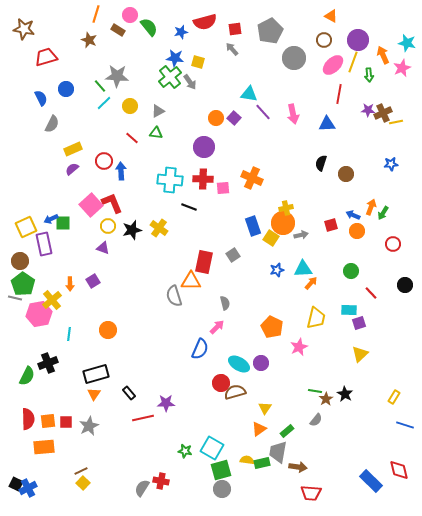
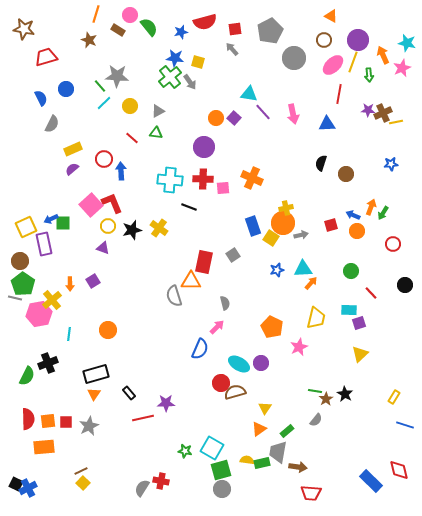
red circle at (104, 161): moved 2 px up
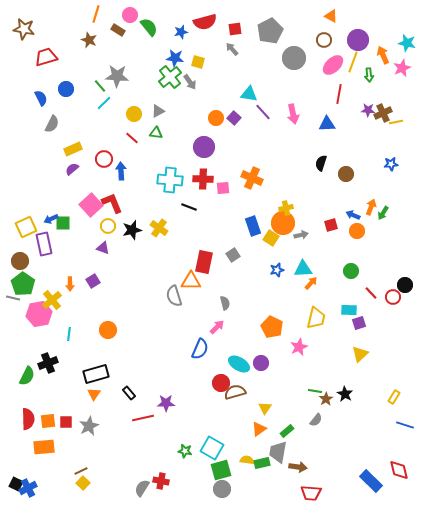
yellow circle at (130, 106): moved 4 px right, 8 px down
red circle at (393, 244): moved 53 px down
gray line at (15, 298): moved 2 px left
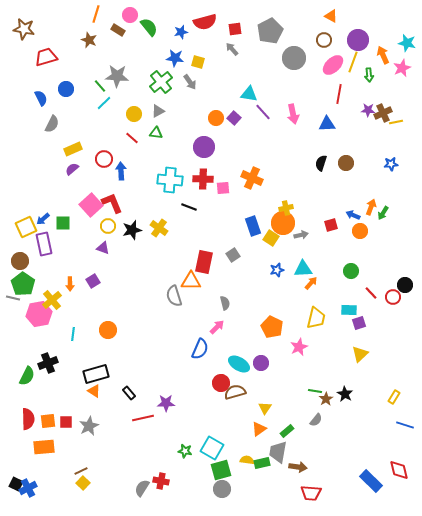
green cross at (170, 77): moved 9 px left, 5 px down
brown circle at (346, 174): moved 11 px up
blue arrow at (51, 219): moved 8 px left; rotated 16 degrees counterclockwise
orange circle at (357, 231): moved 3 px right
cyan line at (69, 334): moved 4 px right
orange triangle at (94, 394): moved 3 px up; rotated 32 degrees counterclockwise
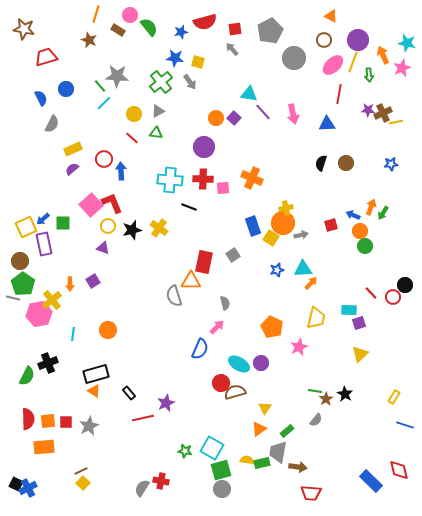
green circle at (351, 271): moved 14 px right, 25 px up
purple star at (166, 403): rotated 24 degrees counterclockwise
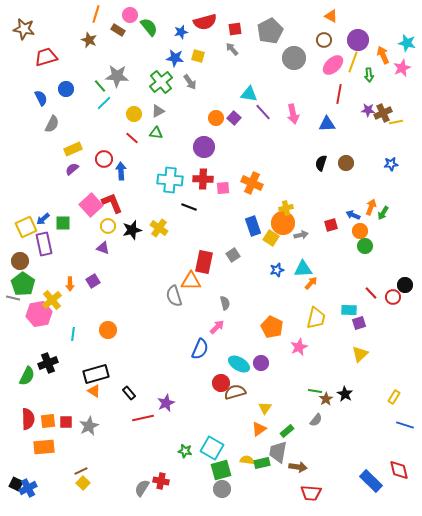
yellow square at (198, 62): moved 6 px up
orange cross at (252, 178): moved 5 px down
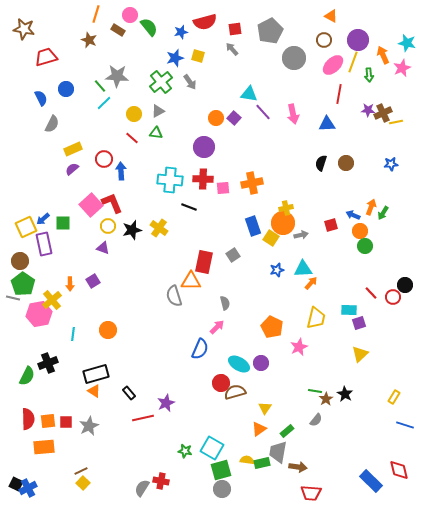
blue star at (175, 58): rotated 24 degrees counterclockwise
orange cross at (252, 183): rotated 35 degrees counterclockwise
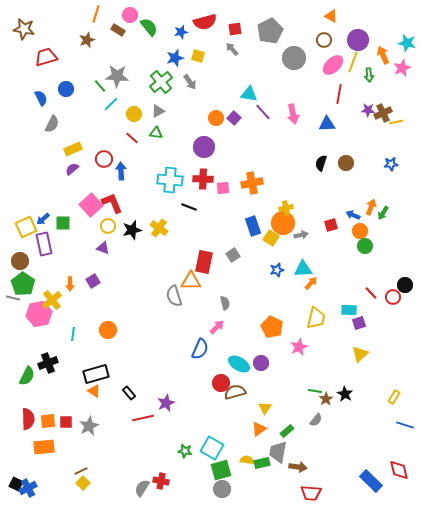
brown star at (89, 40): moved 2 px left; rotated 28 degrees clockwise
cyan line at (104, 103): moved 7 px right, 1 px down
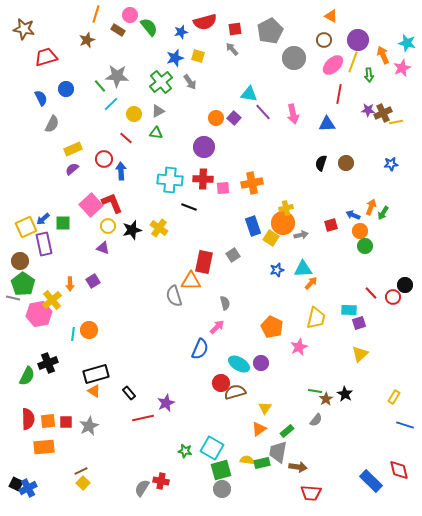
red line at (132, 138): moved 6 px left
orange circle at (108, 330): moved 19 px left
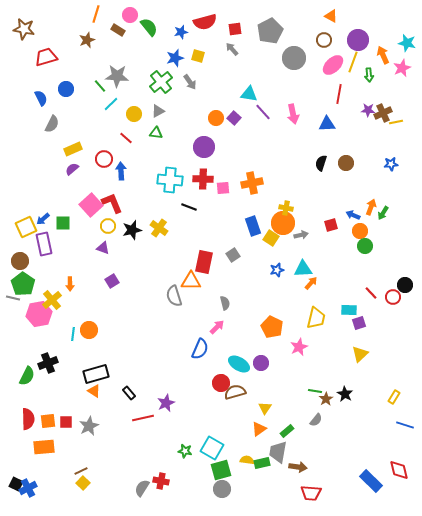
yellow cross at (286, 208): rotated 24 degrees clockwise
purple square at (93, 281): moved 19 px right
